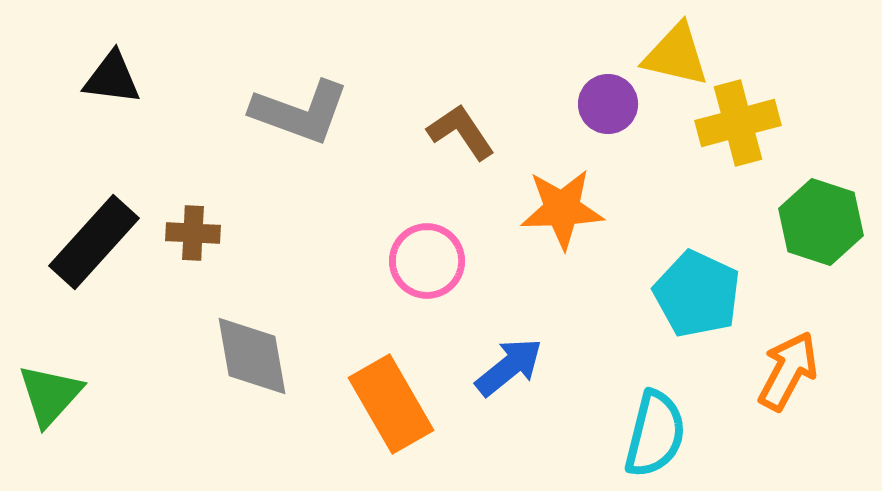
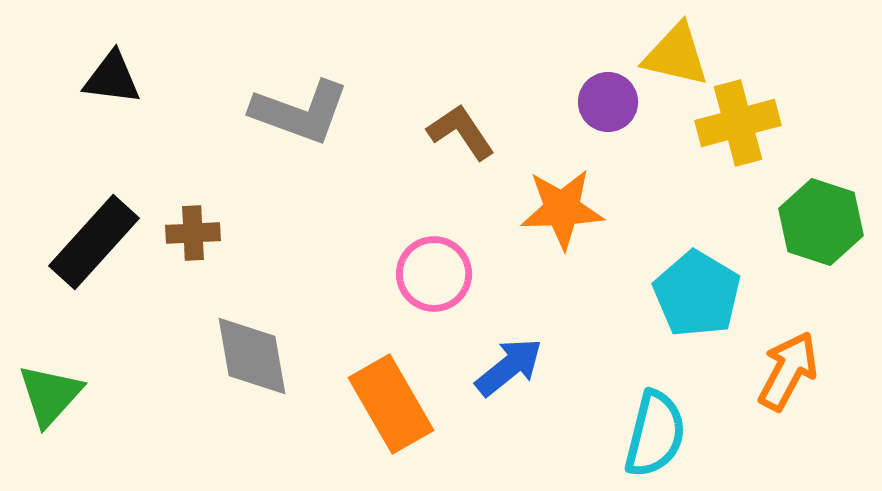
purple circle: moved 2 px up
brown cross: rotated 6 degrees counterclockwise
pink circle: moved 7 px right, 13 px down
cyan pentagon: rotated 6 degrees clockwise
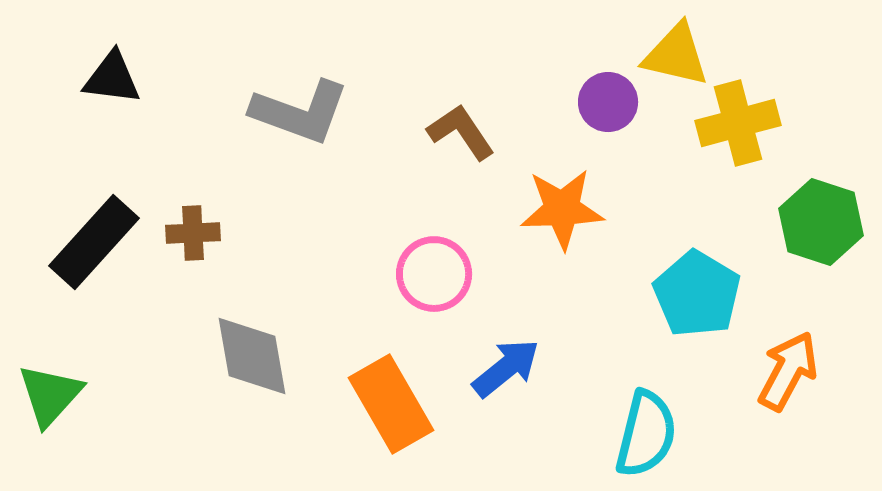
blue arrow: moved 3 px left, 1 px down
cyan semicircle: moved 9 px left
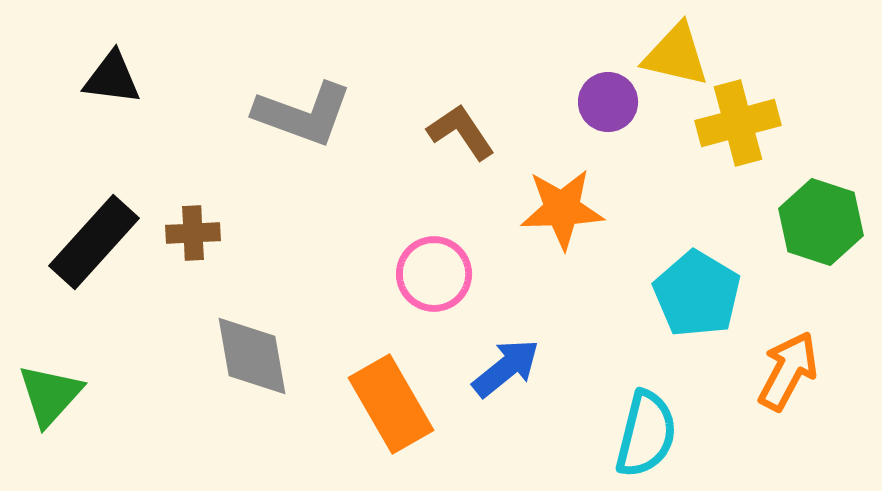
gray L-shape: moved 3 px right, 2 px down
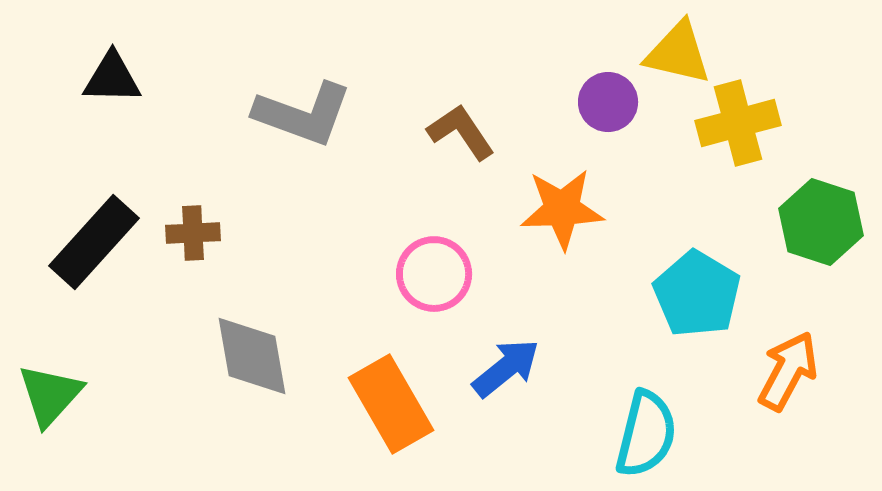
yellow triangle: moved 2 px right, 2 px up
black triangle: rotated 6 degrees counterclockwise
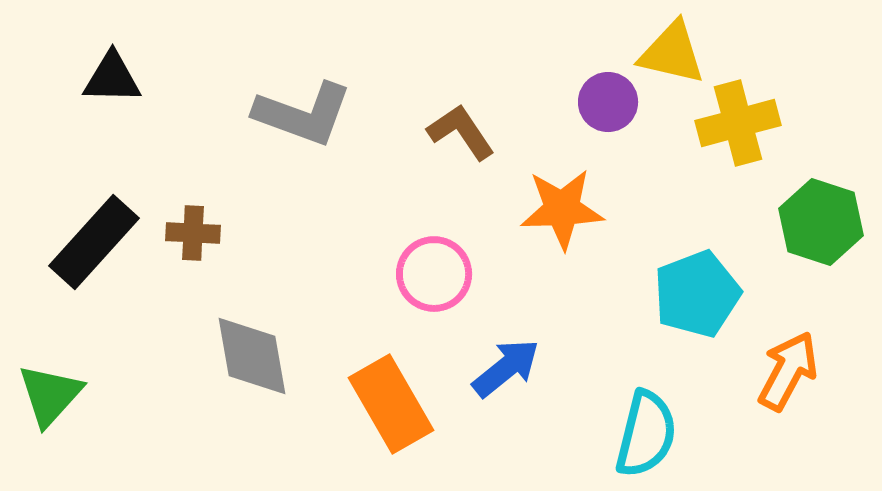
yellow triangle: moved 6 px left
brown cross: rotated 6 degrees clockwise
cyan pentagon: rotated 20 degrees clockwise
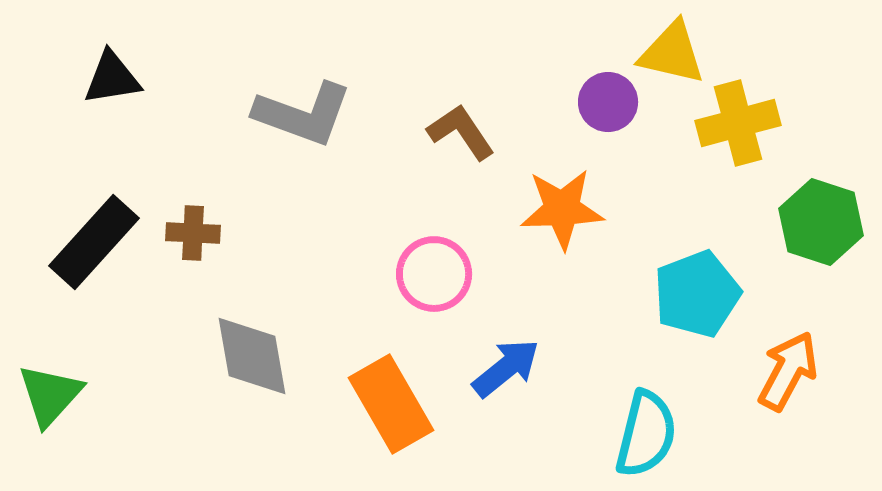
black triangle: rotated 10 degrees counterclockwise
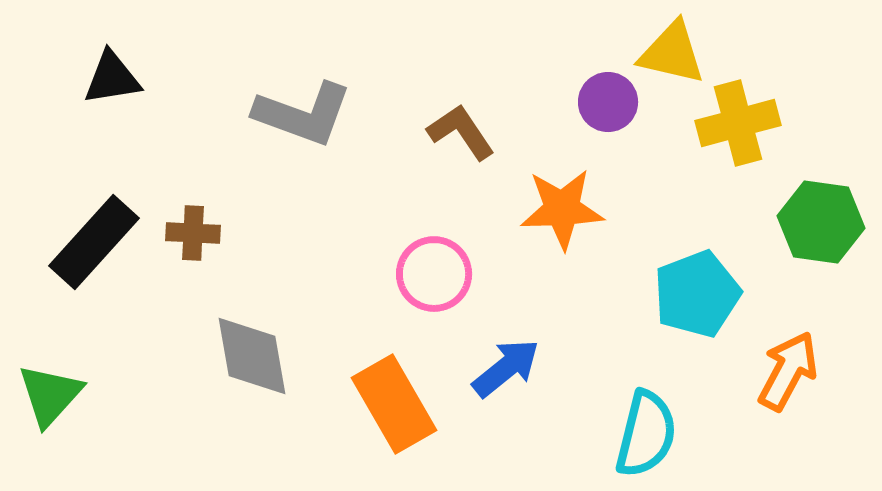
green hexagon: rotated 10 degrees counterclockwise
orange rectangle: moved 3 px right
